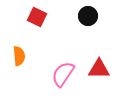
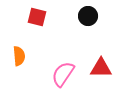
red square: rotated 12 degrees counterclockwise
red triangle: moved 2 px right, 1 px up
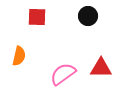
red square: rotated 12 degrees counterclockwise
orange semicircle: rotated 18 degrees clockwise
pink semicircle: rotated 20 degrees clockwise
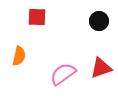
black circle: moved 11 px right, 5 px down
red triangle: rotated 20 degrees counterclockwise
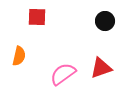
black circle: moved 6 px right
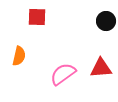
black circle: moved 1 px right
red triangle: rotated 15 degrees clockwise
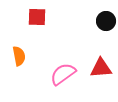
orange semicircle: rotated 24 degrees counterclockwise
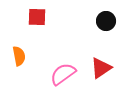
red triangle: rotated 30 degrees counterclockwise
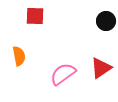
red square: moved 2 px left, 1 px up
